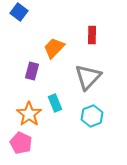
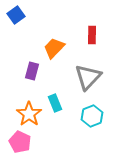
blue square: moved 3 px left, 3 px down; rotated 18 degrees clockwise
pink pentagon: moved 1 px left, 1 px up
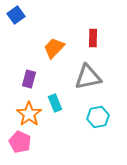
red rectangle: moved 1 px right, 3 px down
purple rectangle: moved 3 px left, 8 px down
gray triangle: rotated 36 degrees clockwise
cyan hexagon: moved 6 px right, 1 px down; rotated 10 degrees clockwise
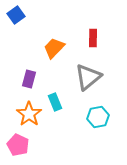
gray triangle: rotated 28 degrees counterclockwise
cyan rectangle: moved 1 px up
pink pentagon: moved 2 px left, 3 px down
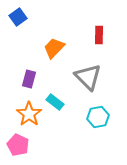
blue square: moved 2 px right, 2 px down
red rectangle: moved 6 px right, 3 px up
gray triangle: rotated 36 degrees counterclockwise
cyan rectangle: rotated 30 degrees counterclockwise
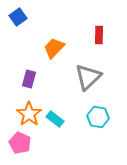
gray triangle: rotated 32 degrees clockwise
cyan rectangle: moved 17 px down
cyan hexagon: rotated 20 degrees clockwise
pink pentagon: moved 2 px right, 2 px up
